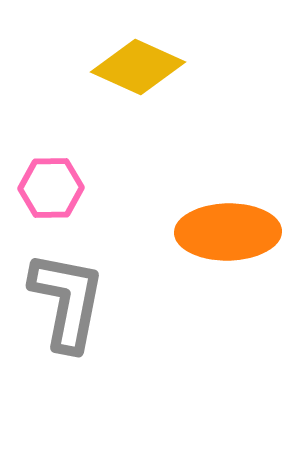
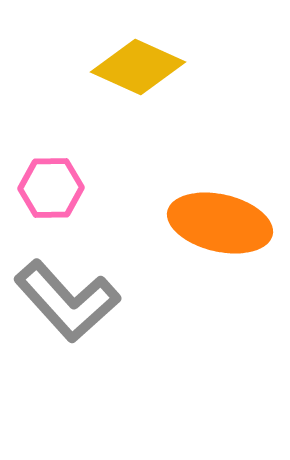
orange ellipse: moved 8 px left, 9 px up; rotated 14 degrees clockwise
gray L-shape: rotated 127 degrees clockwise
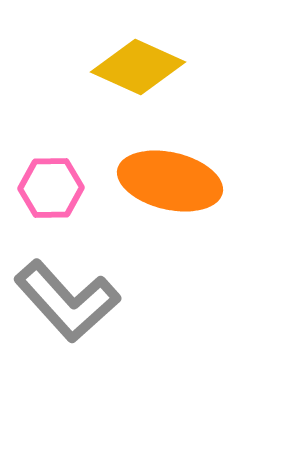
orange ellipse: moved 50 px left, 42 px up
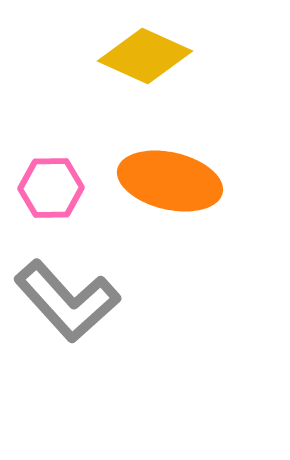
yellow diamond: moved 7 px right, 11 px up
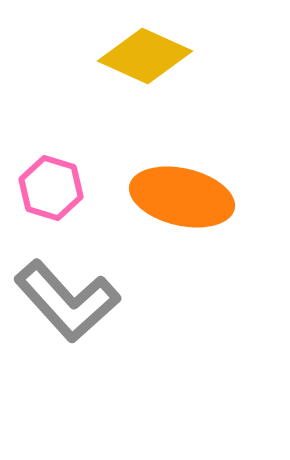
orange ellipse: moved 12 px right, 16 px down
pink hexagon: rotated 18 degrees clockwise
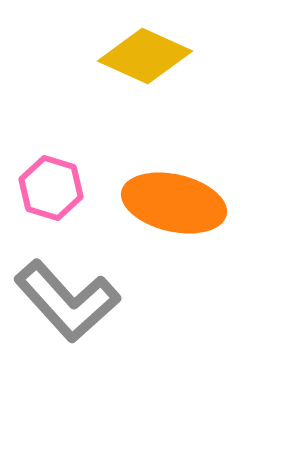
orange ellipse: moved 8 px left, 6 px down
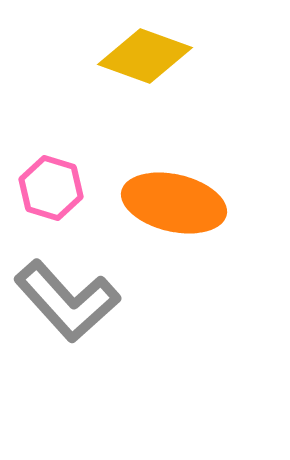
yellow diamond: rotated 4 degrees counterclockwise
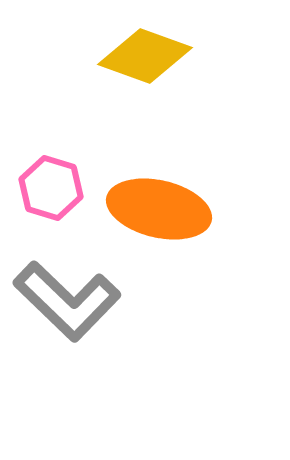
orange ellipse: moved 15 px left, 6 px down
gray L-shape: rotated 4 degrees counterclockwise
